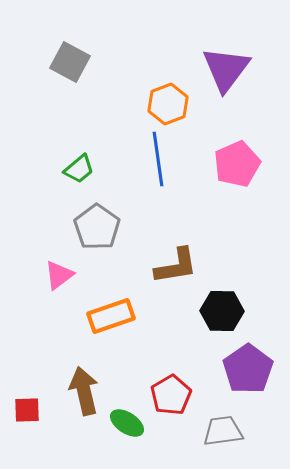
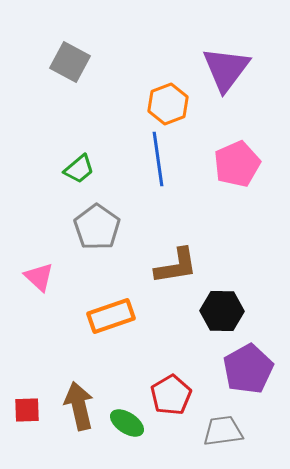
pink triangle: moved 20 px left, 2 px down; rotated 40 degrees counterclockwise
purple pentagon: rotated 6 degrees clockwise
brown arrow: moved 5 px left, 15 px down
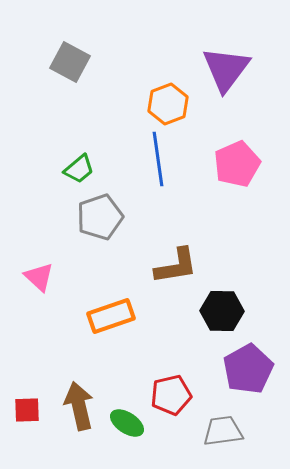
gray pentagon: moved 3 px right, 10 px up; rotated 18 degrees clockwise
red pentagon: rotated 18 degrees clockwise
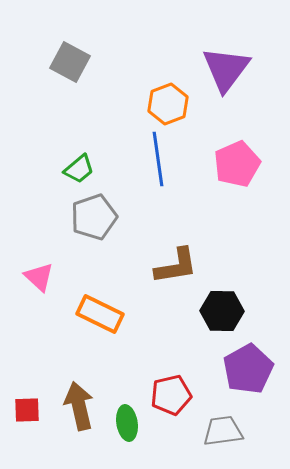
gray pentagon: moved 6 px left
orange rectangle: moved 11 px left, 2 px up; rotated 45 degrees clockwise
green ellipse: rotated 48 degrees clockwise
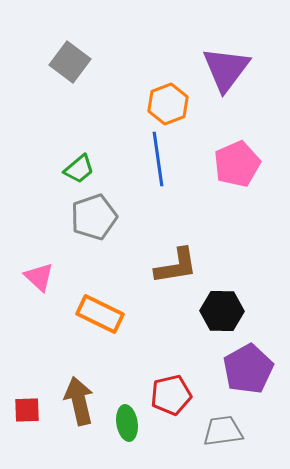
gray square: rotated 9 degrees clockwise
brown arrow: moved 5 px up
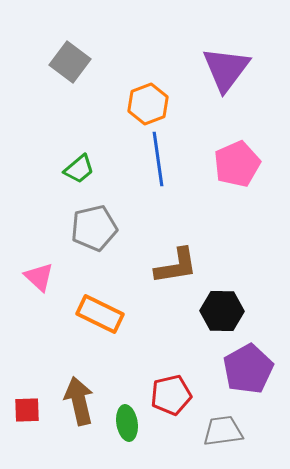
orange hexagon: moved 20 px left
gray pentagon: moved 11 px down; rotated 6 degrees clockwise
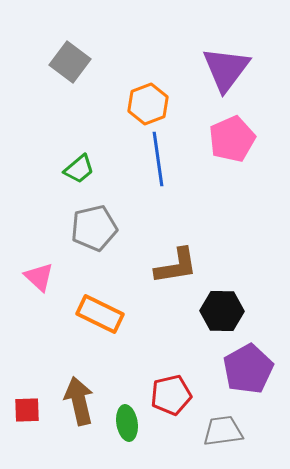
pink pentagon: moved 5 px left, 25 px up
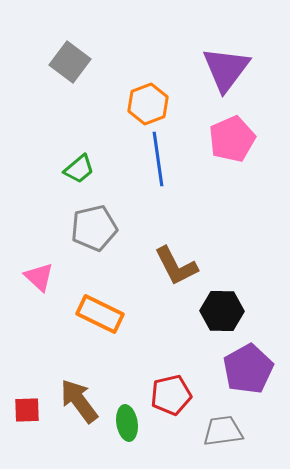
brown L-shape: rotated 72 degrees clockwise
brown arrow: rotated 24 degrees counterclockwise
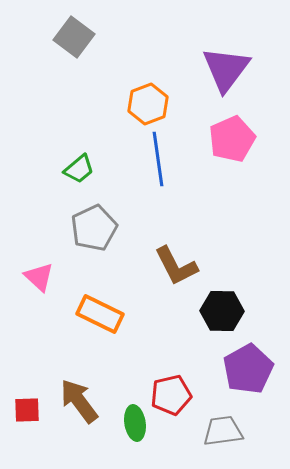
gray square: moved 4 px right, 25 px up
gray pentagon: rotated 12 degrees counterclockwise
green ellipse: moved 8 px right
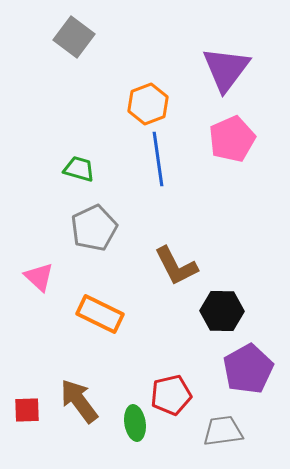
green trapezoid: rotated 124 degrees counterclockwise
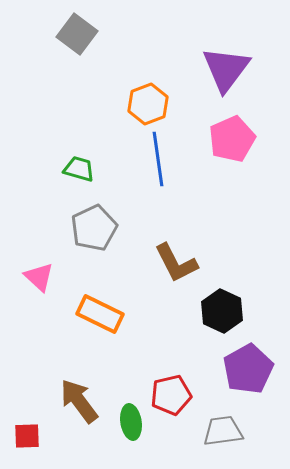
gray square: moved 3 px right, 3 px up
brown L-shape: moved 3 px up
black hexagon: rotated 24 degrees clockwise
red square: moved 26 px down
green ellipse: moved 4 px left, 1 px up
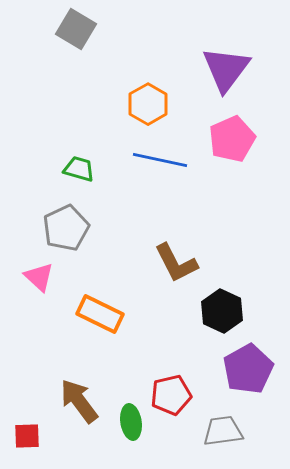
gray square: moved 1 px left, 5 px up; rotated 6 degrees counterclockwise
orange hexagon: rotated 9 degrees counterclockwise
blue line: moved 2 px right, 1 px down; rotated 70 degrees counterclockwise
gray pentagon: moved 28 px left
